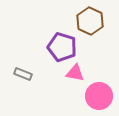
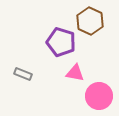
purple pentagon: moved 1 px left, 5 px up
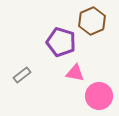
brown hexagon: moved 2 px right; rotated 12 degrees clockwise
gray rectangle: moved 1 px left, 1 px down; rotated 60 degrees counterclockwise
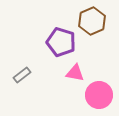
pink circle: moved 1 px up
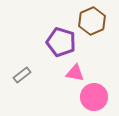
pink circle: moved 5 px left, 2 px down
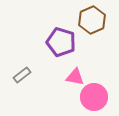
brown hexagon: moved 1 px up
pink triangle: moved 4 px down
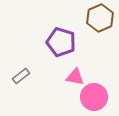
brown hexagon: moved 8 px right, 2 px up
gray rectangle: moved 1 px left, 1 px down
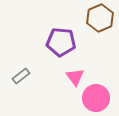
purple pentagon: rotated 12 degrees counterclockwise
pink triangle: rotated 42 degrees clockwise
pink circle: moved 2 px right, 1 px down
